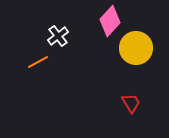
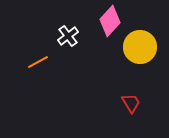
white cross: moved 10 px right
yellow circle: moved 4 px right, 1 px up
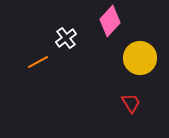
white cross: moved 2 px left, 2 px down
yellow circle: moved 11 px down
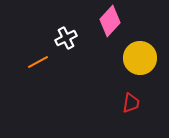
white cross: rotated 10 degrees clockwise
red trapezoid: rotated 40 degrees clockwise
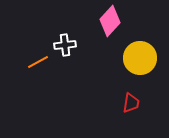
white cross: moved 1 px left, 7 px down; rotated 20 degrees clockwise
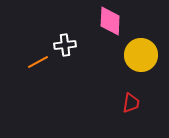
pink diamond: rotated 40 degrees counterclockwise
yellow circle: moved 1 px right, 3 px up
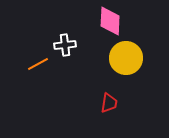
yellow circle: moved 15 px left, 3 px down
orange line: moved 2 px down
red trapezoid: moved 22 px left
